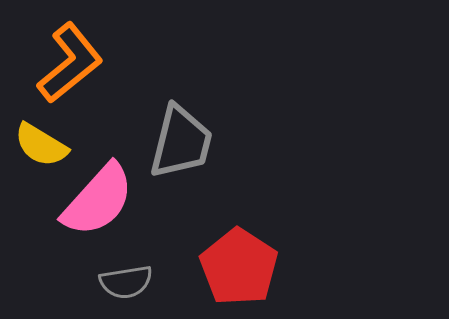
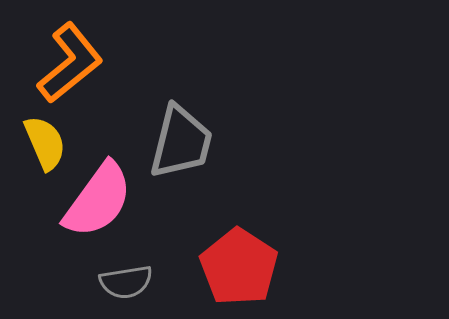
yellow semicircle: moved 4 px right, 2 px up; rotated 144 degrees counterclockwise
pink semicircle: rotated 6 degrees counterclockwise
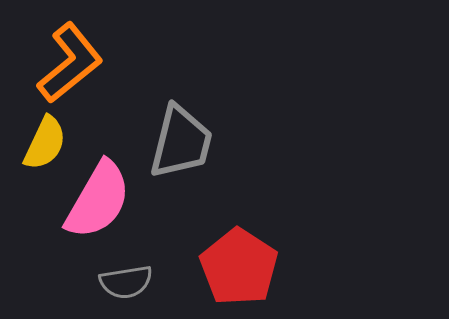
yellow semicircle: rotated 48 degrees clockwise
pink semicircle: rotated 6 degrees counterclockwise
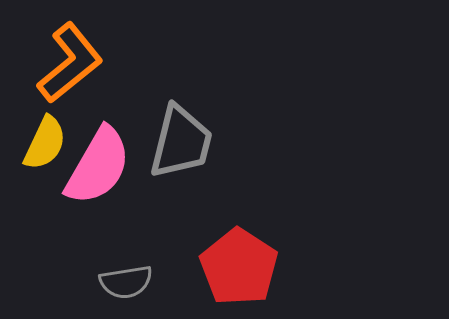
pink semicircle: moved 34 px up
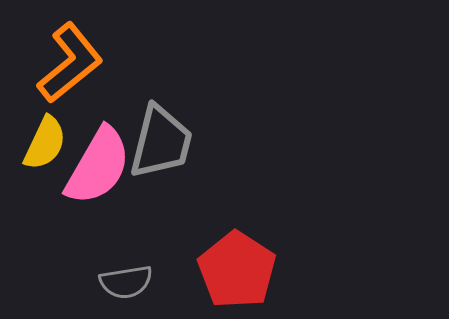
gray trapezoid: moved 20 px left
red pentagon: moved 2 px left, 3 px down
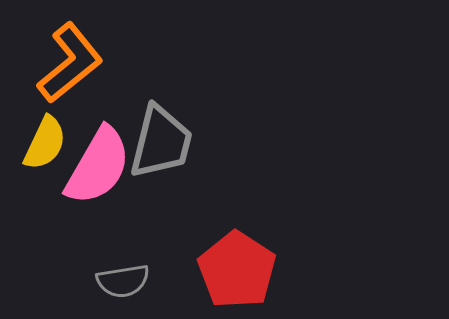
gray semicircle: moved 3 px left, 1 px up
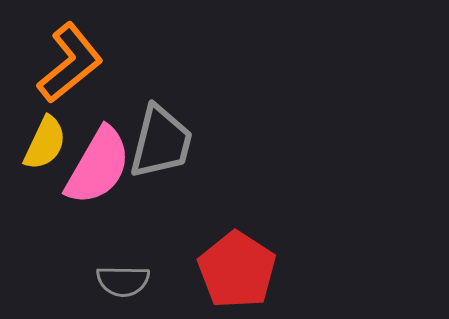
gray semicircle: rotated 10 degrees clockwise
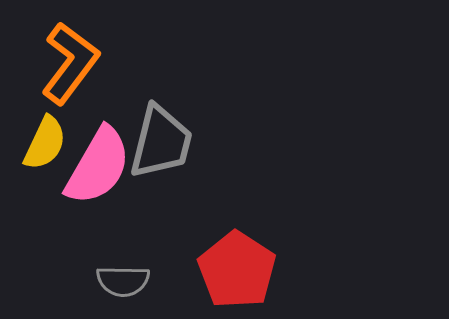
orange L-shape: rotated 14 degrees counterclockwise
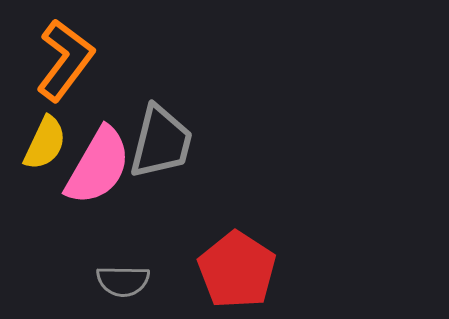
orange L-shape: moved 5 px left, 3 px up
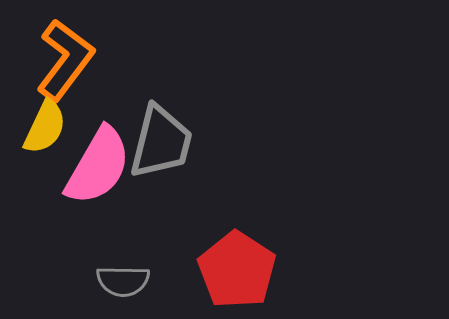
yellow semicircle: moved 16 px up
